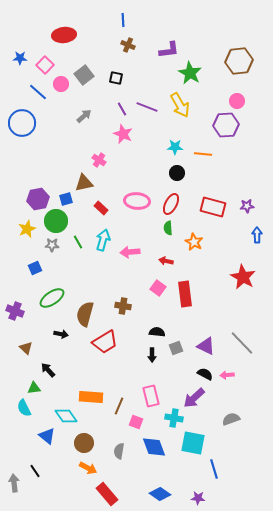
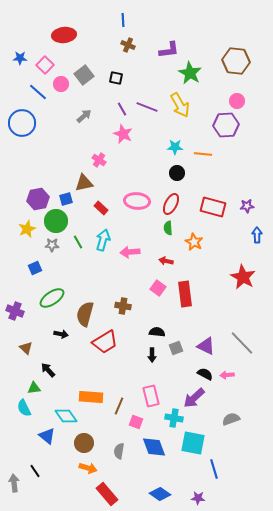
brown hexagon at (239, 61): moved 3 px left; rotated 12 degrees clockwise
orange arrow at (88, 468): rotated 12 degrees counterclockwise
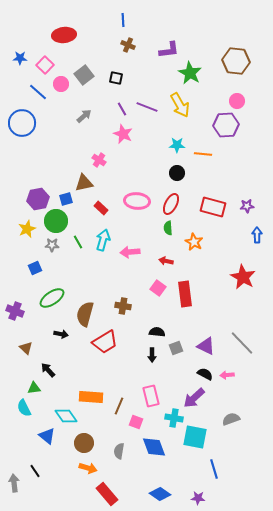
cyan star at (175, 147): moved 2 px right, 2 px up
cyan square at (193, 443): moved 2 px right, 6 px up
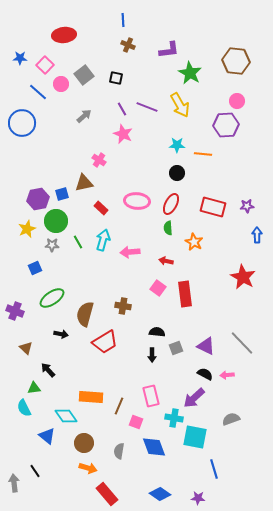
blue square at (66, 199): moved 4 px left, 5 px up
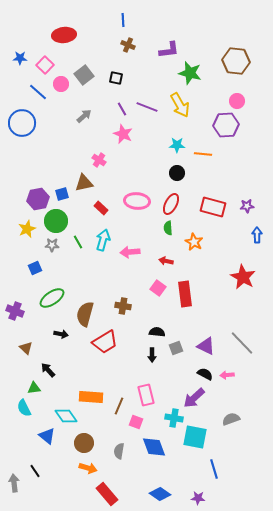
green star at (190, 73): rotated 15 degrees counterclockwise
pink rectangle at (151, 396): moved 5 px left, 1 px up
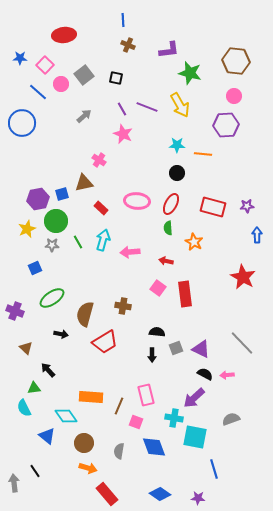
pink circle at (237, 101): moved 3 px left, 5 px up
purple triangle at (206, 346): moved 5 px left, 3 px down
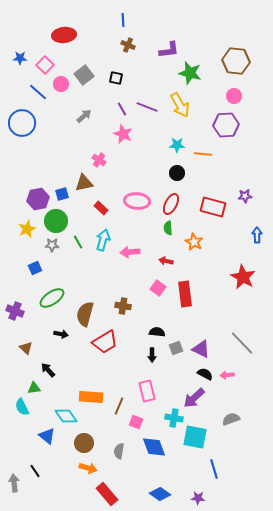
purple star at (247, 206): moved 2 px left, 10 px up
pink rectangle at (146, 395): moved 1 px right, 4 px up
cyan semicircle at (24, 408): moved 2 px left, 1 px up
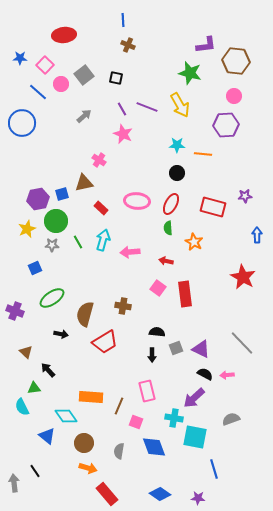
purple L-shape at (169, 50): moved 37 px right, 5 px up
brown triangle at (26, 348): moved 4 px down
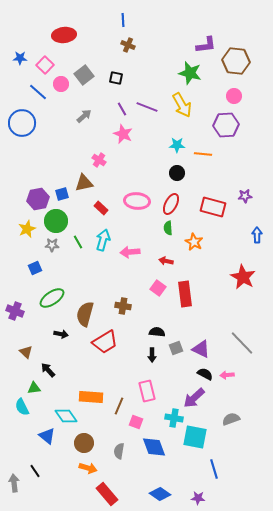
yellow arrow at (180, 105): moved 2 px right
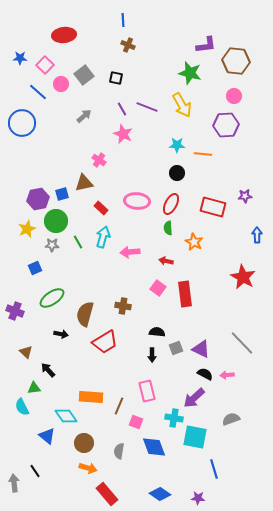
cyan arrow at (103, 240): moved 3 px up
